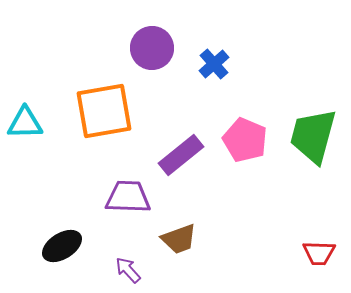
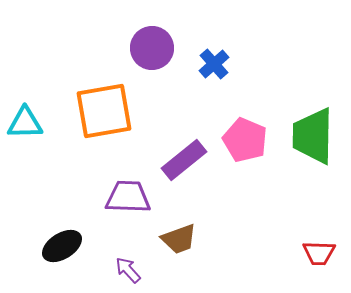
green trapezoid: rotated 14 degrees counterclockwise
purple rectangle: moved 3 px right, 5 px down
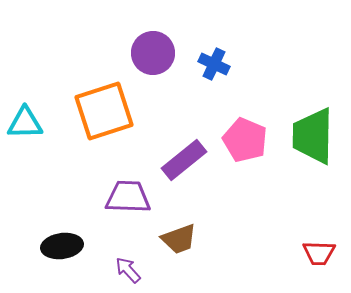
purple circle: moved 1 px right, 5 px down
blue cross: rotated 24 degrees counterclockwise
orange square: rotated 8 degrees counterclockwise
black ellipse: rotated 24 degrees clockwise
